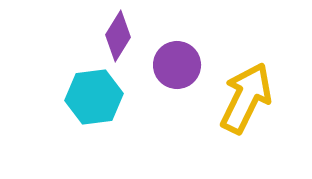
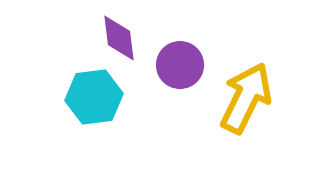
purple diamond: moved 1 px right, 2 px down; rotated 39 degrees counterclockwise
purple circle: moved 3 px right
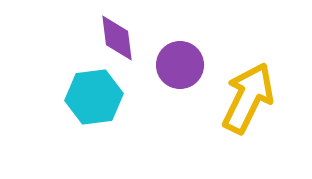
purple diamond: moved 2 px left
yellow arrow: moved 2 px right
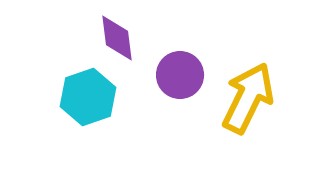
purple circle: moved 10 px down
cyan hexagon: moved 6 px left; rotated 12 degrees counterclockwise
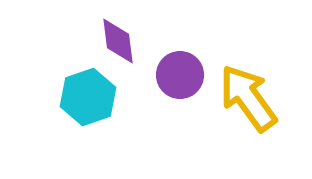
purple diamond: moved 1 px right, 3 px down
yellow arrow: rotated 62 degrees counterclockwise
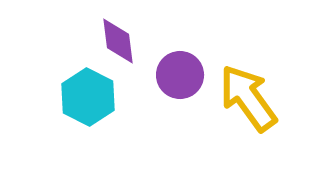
cyan hexagon: rotated 14 degrees counterclockwise
